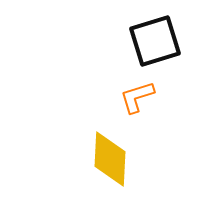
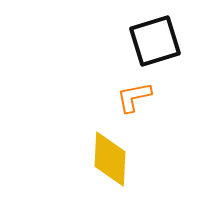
orange L-shape: moved 3 px left; rotated 6 degrees clockwise
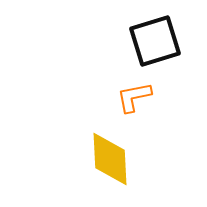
yellow diamond: rotated 6 degrees counterclockwise
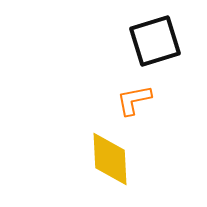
orange L-shape: moved 3 px down
